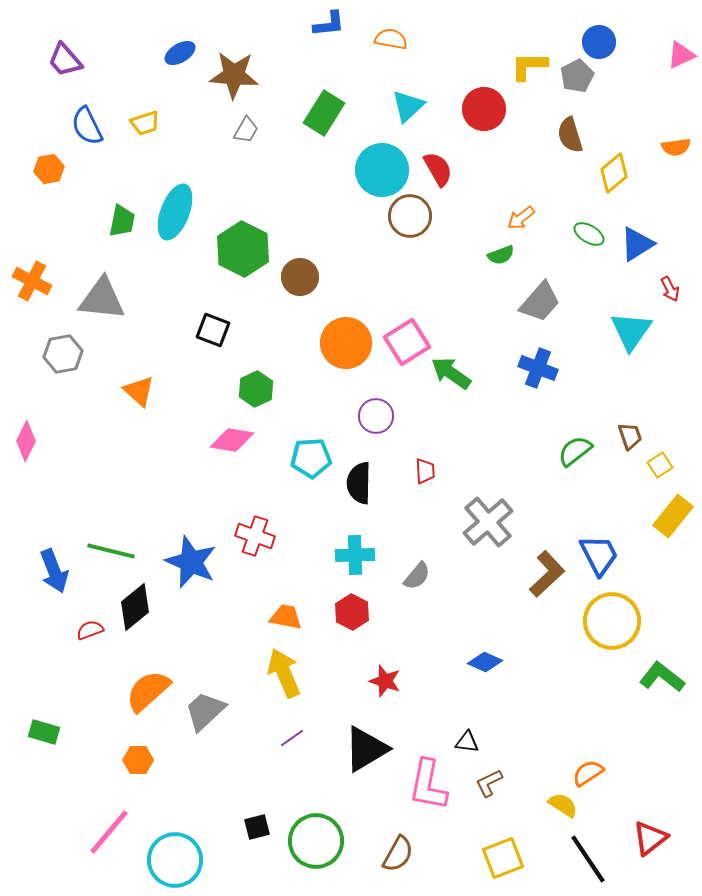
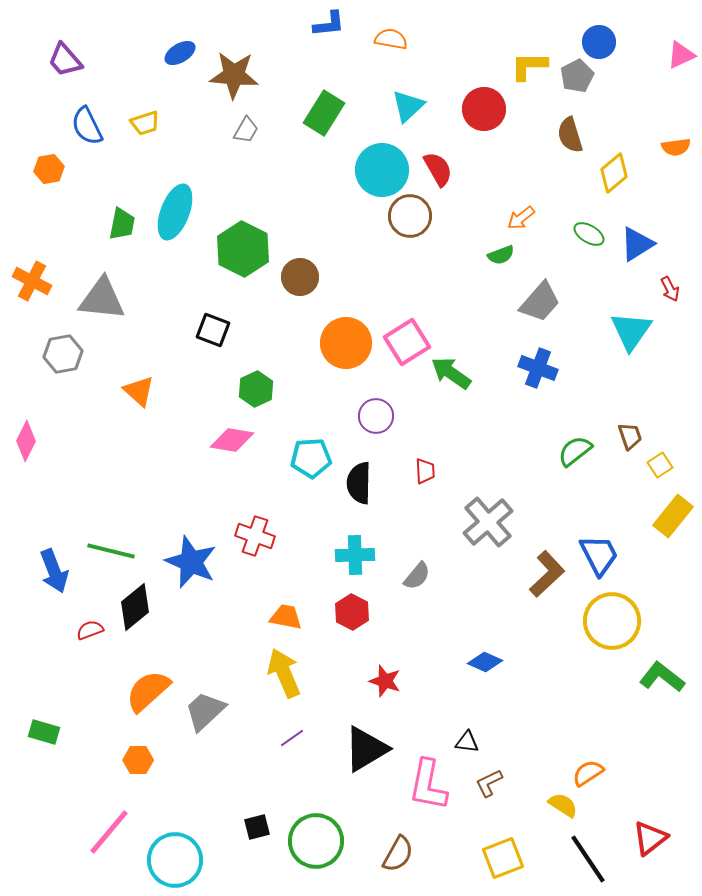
green trapezoid at (122, 221): moved 3 px down
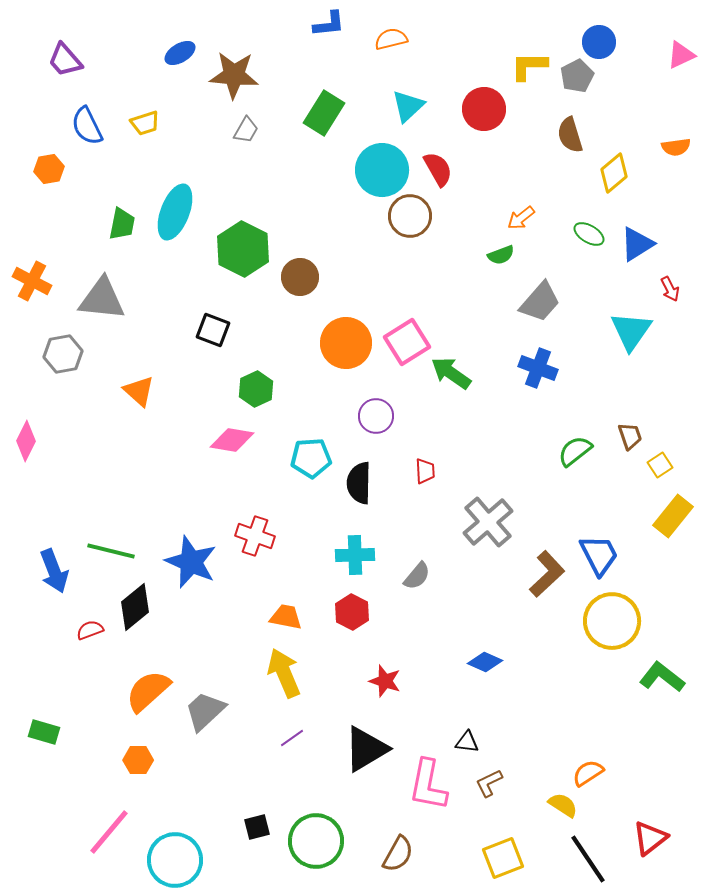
orange semicircle at (391, 39): rotated 24 degrees counterclockwise
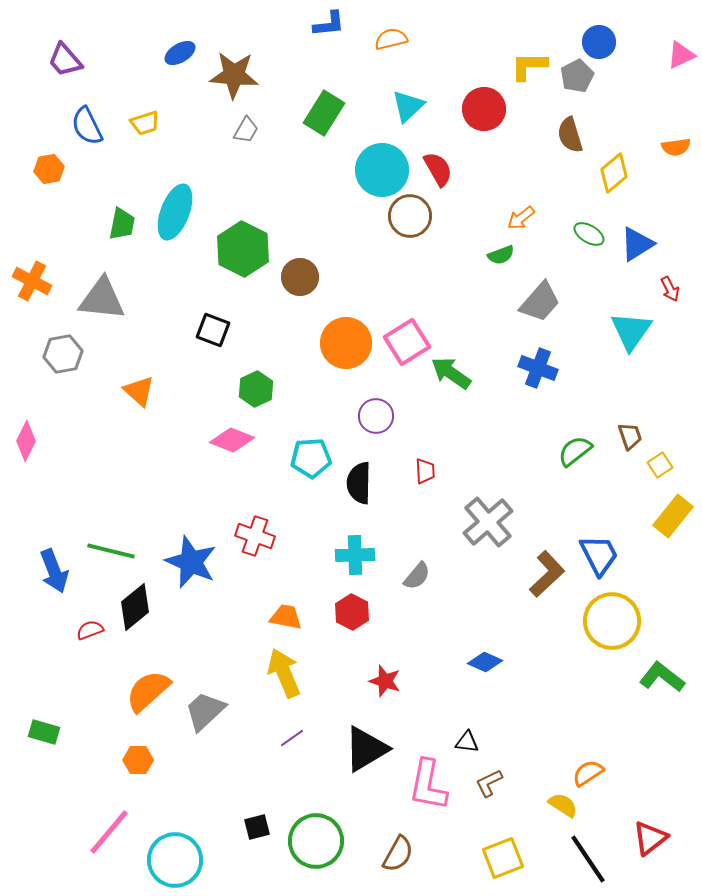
pink diamond at (232, 440): rotated 12 degrees clockwise
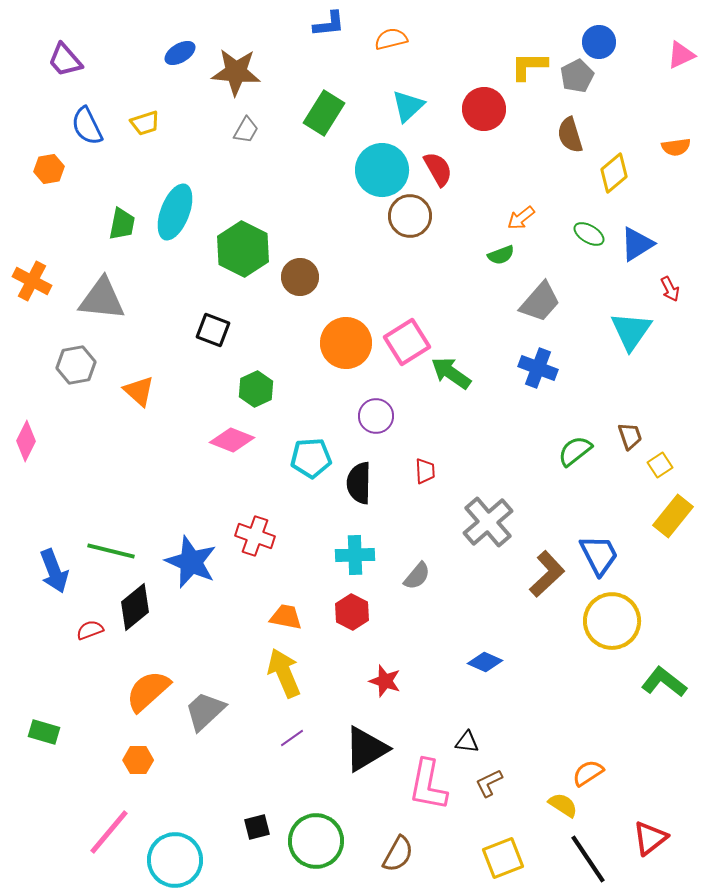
brown star at (234, 75): moved 2 px right, 3 px up
gray hexagon at (63, 354): moved 13 px right, 11 px down
green L-shape at (662, 677): moved 2 px right, 5 px down
